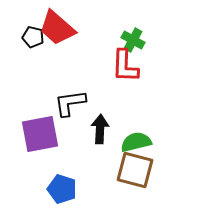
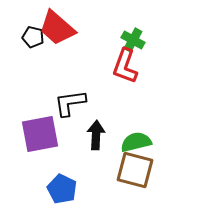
red L-shape: rotated 18 degrees clockwise
black arrow: moved 4 px left, 6 px down
blue pentagon: rotated 8 degrees clockwise
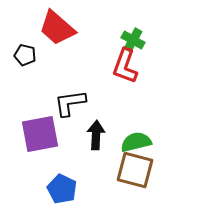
black pentagon: moved 8 px left, 18 px down
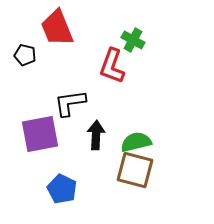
red trapezoid: rotated 27 degrees clockwise
red L-shape: moved 13 px left
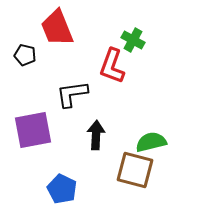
black L-shape: moved 2 px right, 9 px up
purple square: moved 7 px left, 4 px up
green semicircle: moved 15 px right
